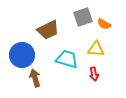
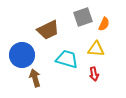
orange semicircle: rotated 96 degrees counterclockwise
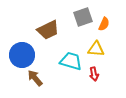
cyan trapezoid: moved 4 px right, 2 px down
brown arrow: rotated 24 degrees counterclockwise
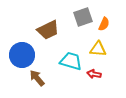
yellow triangle: moved 2 px right
red arrow: rotated 112 degrees clockwise
brown arrow: moved 2 px right
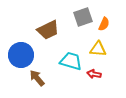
blue circle: moved 1 px left
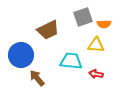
orange semicircle: rotated 64 degrees clockwise
yellow triangle: moved 2 px left, 4 px up
cyan trapezoid: rotated 10 degrees counterclockwise
red arrow: moved 2 px right
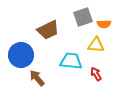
red arrow: rotated 48 degrees clockwise
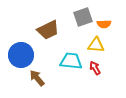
red arrow: moved 1 px left, 6 px up
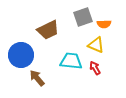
yellow triangle: rotated 18 degrees clockwise
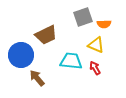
brown trapezoid: moved 2 px left, 5 px down
